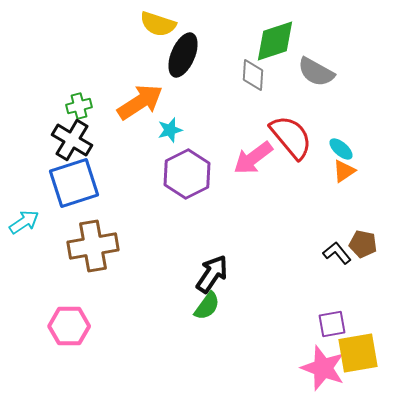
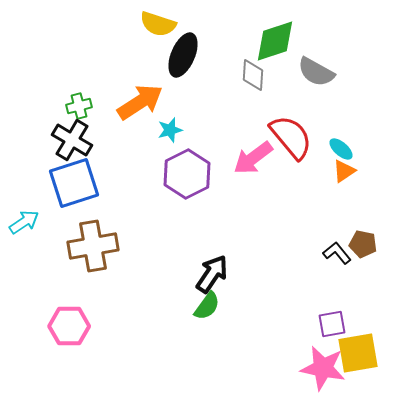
pink star: rotated 9 degrees counterclockwise
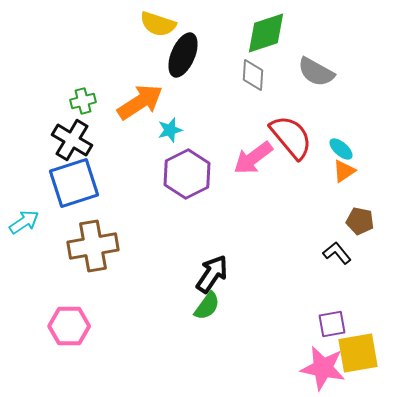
green diamond: moved 9 px left, 8 px up
green cross: moved 4 px right, 5 px up
brown pentagon: moved 3 px left, 23 px up
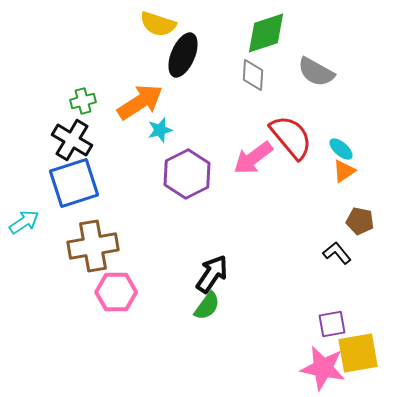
cyan star: moved 10 px left
pink hexagon: moved 47 px right, 34 px up
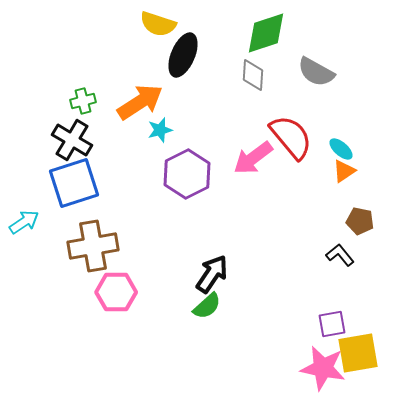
black L-shape: moved 3 px right, 2 px down
green semicircle: rotated 12 degrees clockwise
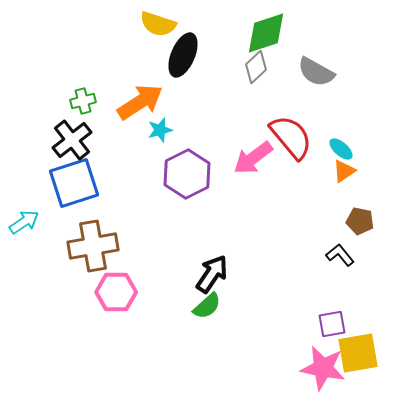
gray diamond: moved 3 px right, 8 px up; rotated 44 degrees clockwise
black cross: rotated 21 degrees clockwise
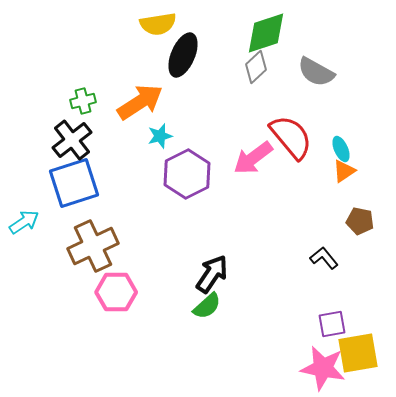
yellow semicircle: rotated 27 degrees counterclockwise
cyan star: moved 6 px down
cyan ellipse: rotated 25 degrees clockwise
brown cross: rotated 15 degrees counterclockwise
black L-shape: moved 16 px left, 3 px down
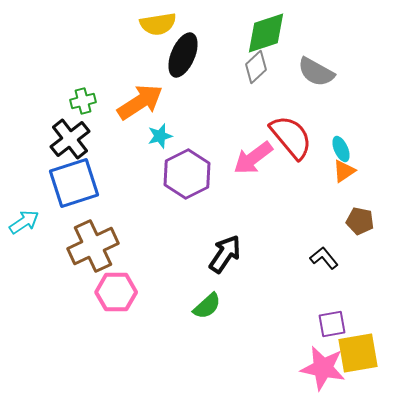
black cross: moved 2 px left, 1 px up
black arrow: moved 13 px right, 20 px up
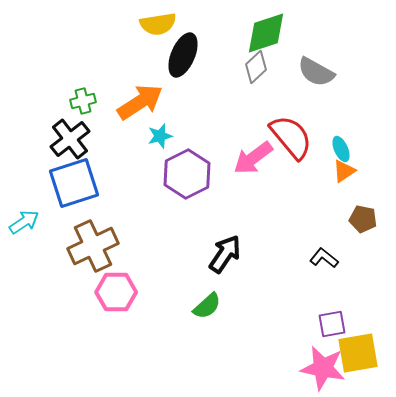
brown pentagon: moved 3 px right, 2 px up
black L-shape: rotated 12 degrees counterclockwise
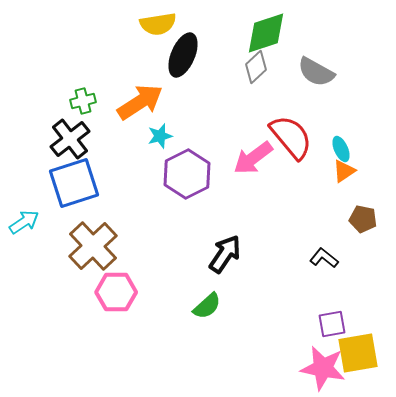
brown cross: rotated 18 degrees counterclockwise
